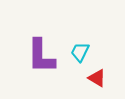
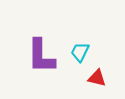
red triangle: rotated 18 degrees counterclockwise
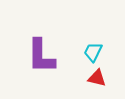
cyan trapezoid: moved 13 px right
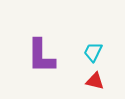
red triangle: moved 2 px left, 3 px down
